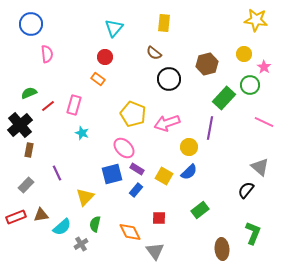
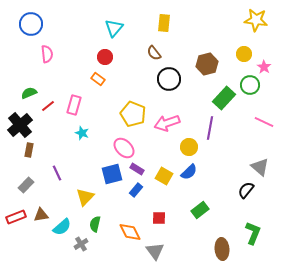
brown semicircle at (154, 53): rotated 14 degrees clockwise
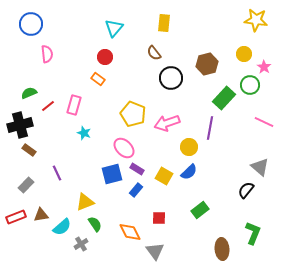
black circle at (169, 79): moved 2 px right, 1 px up
black cross at (20, 125): rotated 25 degrees clockwise
cyan star at (82, 133): moved 2 px right
brown rectangle at (29, 150): rotated 64 degrees counterclockwise
yellow triangle at (85, 197): moved 5 px down; rotated 24 degrees clockwise
green semicircle at (95, 224): rotated 133 degrees clockwise
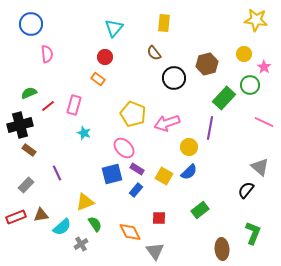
black circle at (171, 78): moved 3 px right
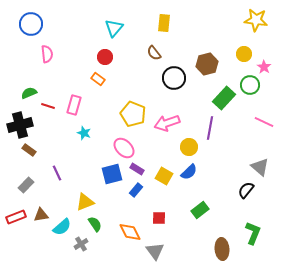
red line at (48, 106): rotated 56 degrees clockwise
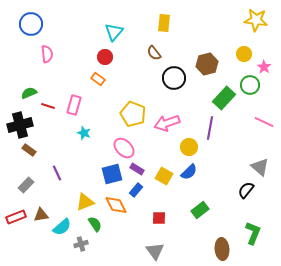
cyan triangle at (114, 28): moved 4 px down
orange diamond at (130, 232): moved 14 px left, 27 px up
gray cross at (81, 244): rotated 16 degrees clockwise
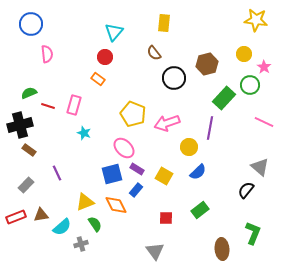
blue semicircle at (189, 172): moved 9 px right
red square at (159, 218): moved 7 px right
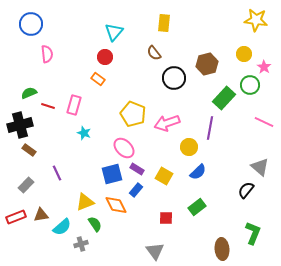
green rectangle at (200, 210): moved 3 px left, 3 px up
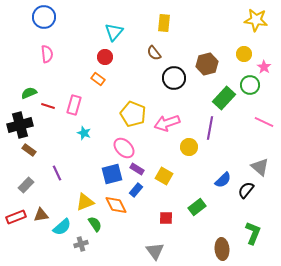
blue circle at (31, 24): moved 13 px right, 7 px up
blue semicircle at (198, 172): moved 25 px right, 8 px down
